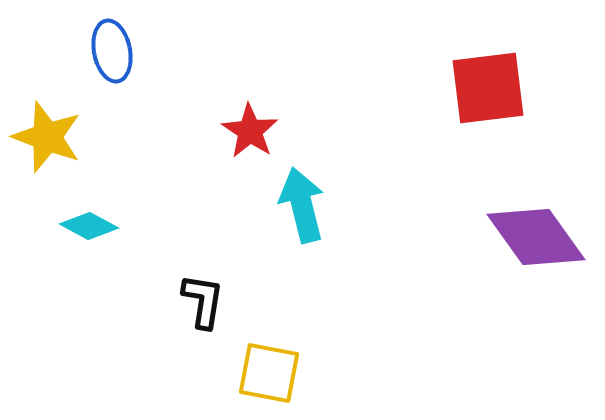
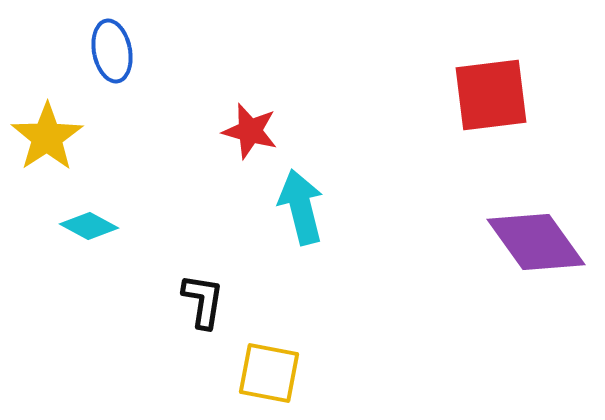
red square: moved 3 px right, 7 px down
red star: rotated 18 degrees counterclockwise
yellow star: rotated 18 degrees clockwise
cyan arrow: moved 1 px left, 2 px down
purple diamond: moved 5 px down
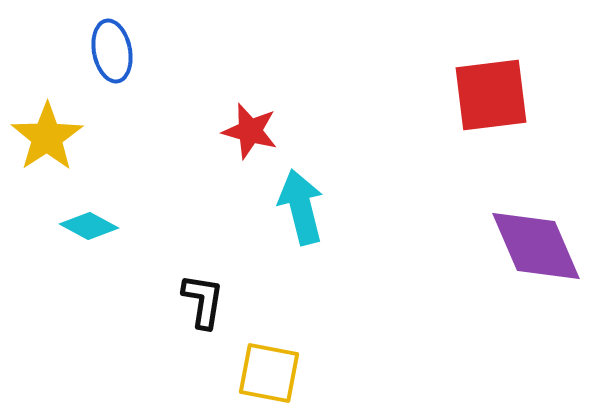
purple diamond: moved 4 px down; rotated 12 degrees clockwise
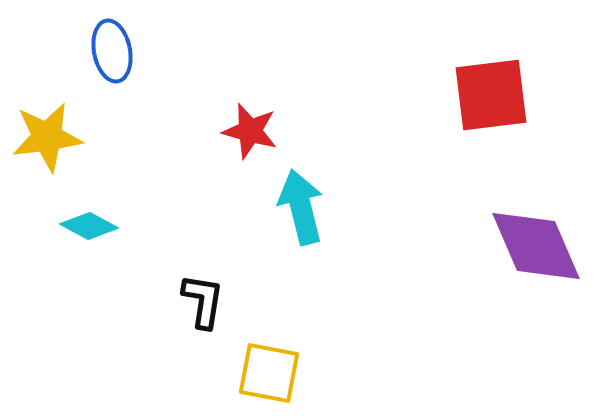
yellow star: rotated 26 degrees clockwise
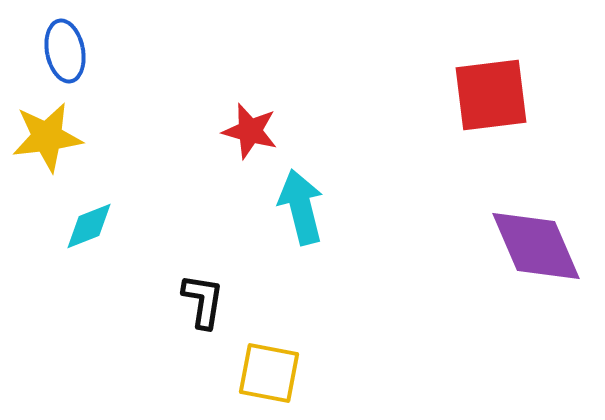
blue ellipse: moved 47 px left
cyan diamond: rotated 50 degrees counterclockwise
